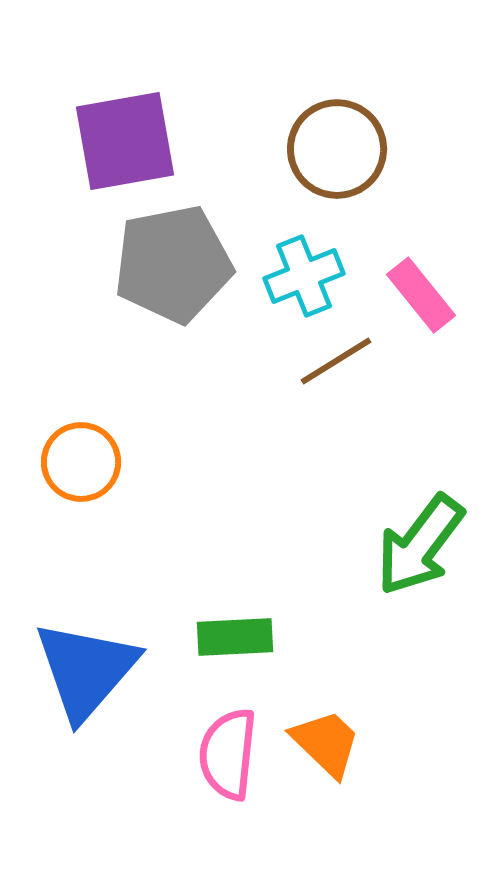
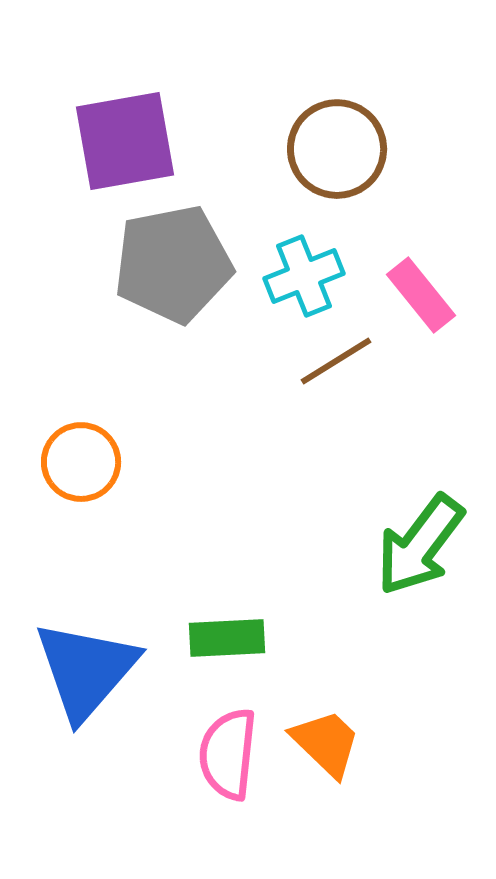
green rectangle: moved 8 px left, 1 px down
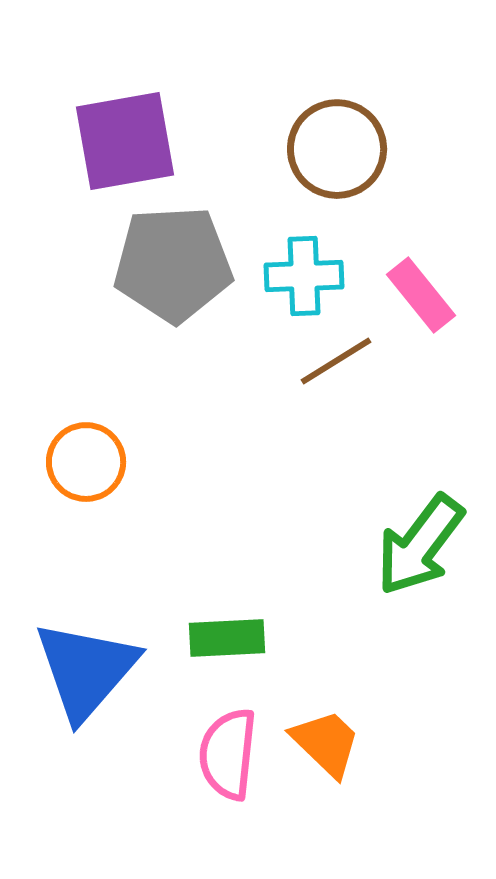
gray pentagon: rotated 8 degrees clockwise
cyan cross: rotated 20 degrees clockwise
orange circle: moved 5 px right
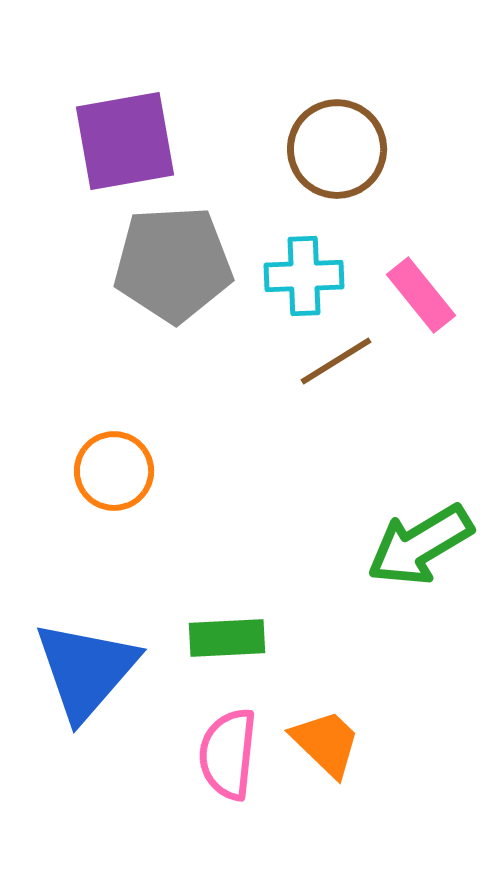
orange circle: moved 28 px right, 9 px down
green arrow: rotated 22 degrees clockwise
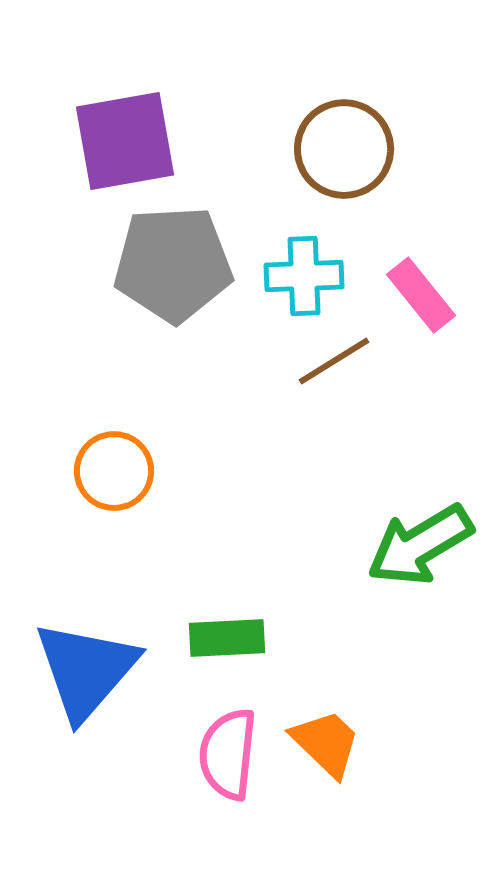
brown circle: moved 7 px right
brown line: moved 2 px left
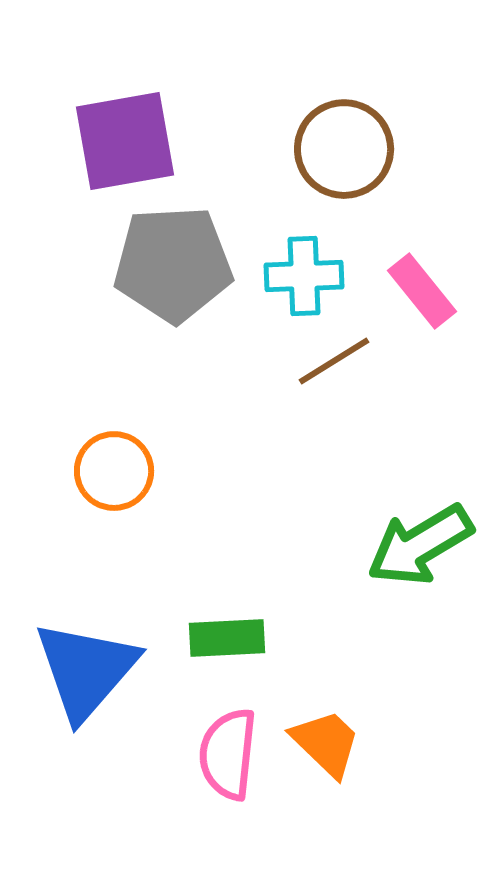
pink rectangle: moved 1 px right, 4 px up
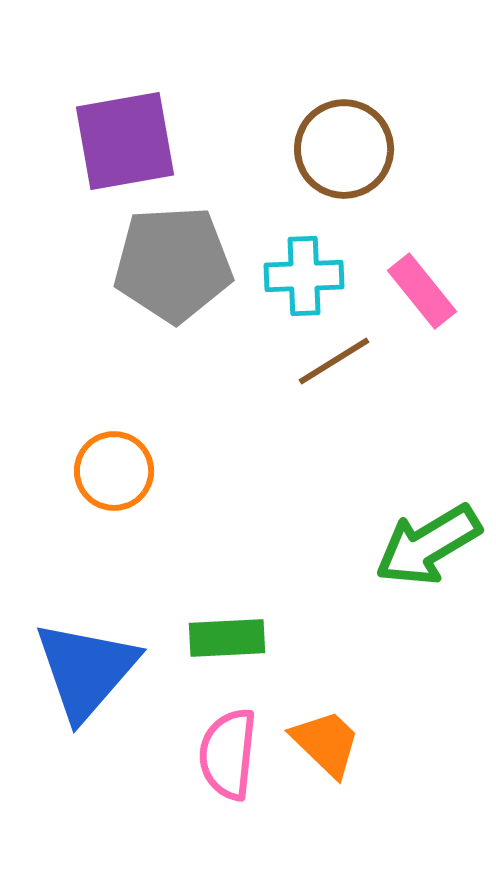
green arrow: moved 8 px right
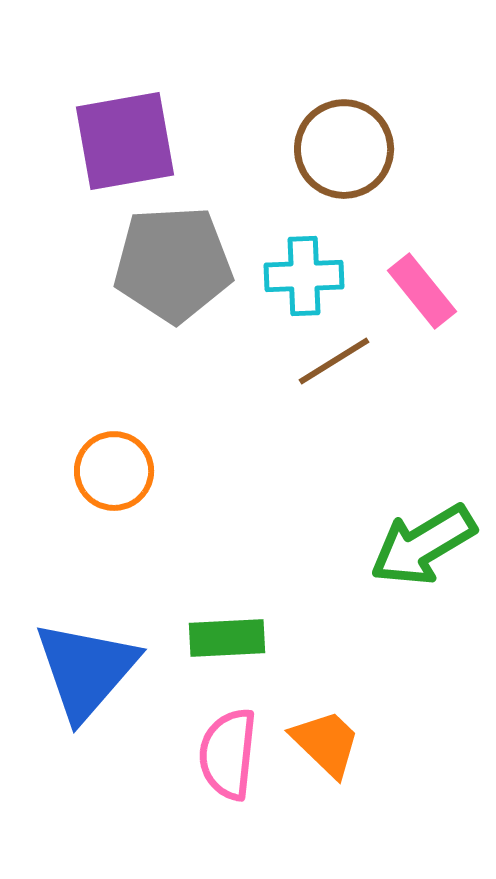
green arrow: moved 5 px left
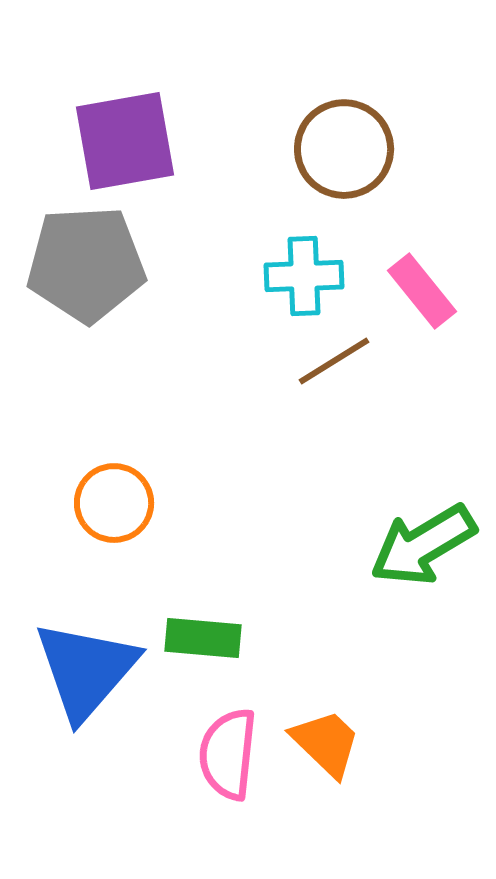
gray pentagon: moved 87 px left
orange circle: moved 32 px down
green rectangle: moved 24 px left; rotated 8 degrees clockwise
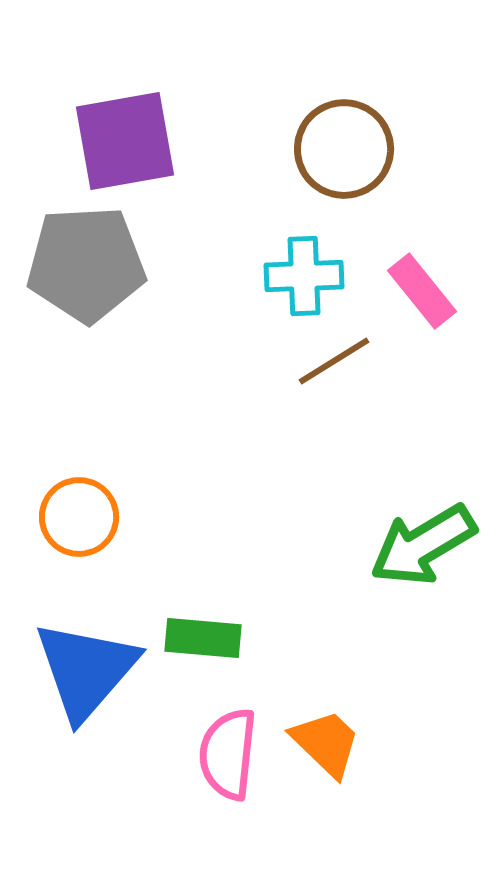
orange circle: moved 35 px left, 14 px down
